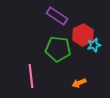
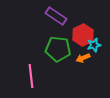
purple rectangle: moved 1 px left
orange arrow: moved 4 px right, 25 px up
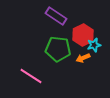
pink line: rotated 50 degrees counterclockwise
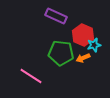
purple rectangle: rotated 10 degrees counterclockwise
red hexagon: rotated 10 degrees counterclockwise
green pentagon: moved 3 px right, 4 px down
